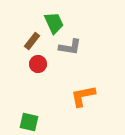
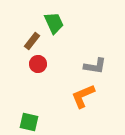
gray L-shape: moved 25 px right, 19 px down
orange L-shape: rotated 12 degrees counterclockwise
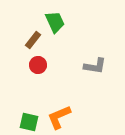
green trapezoid: moved 1 px right, 1 px up
brown rectangle: moved 1 px right, 1 px up
red circle: moved 1 px down
orange L-shape: moved 24 px left, 21 px down
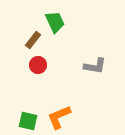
green square: moved 1 px left, 1 px up
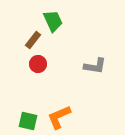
green trapezoid: moved 2 px left, 1 px up
red circle: moved 1 px up
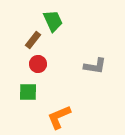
green square: moved 29 px up; rotated 12 degrees counterclockwise
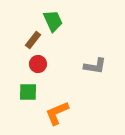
orange L-shape: moved 2 px left, 4 px up
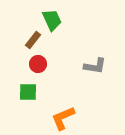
green trapezoid: moved 1 px left, 1 px up
orange L-shape: moved 6 px right, 5 px down
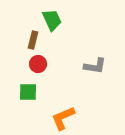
brown rectangle: rotated 24 degrees counterclockwise
